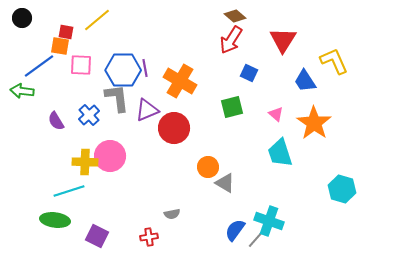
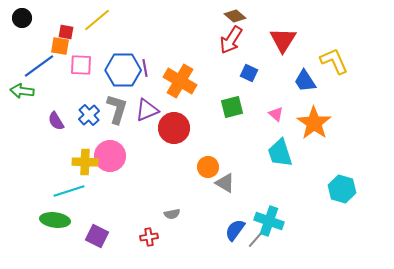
gray L-shape: moved 11 px down; rotated 24 degrees clockwise
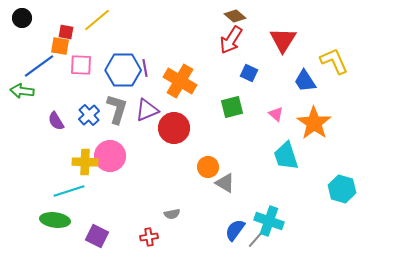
cyan trapezoid: moved 6 px right, 3 px down
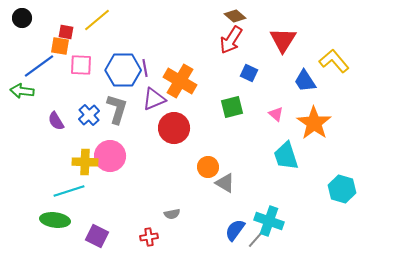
yellow L-shape: rotated 16 degrees counterclockwise
purple triangle: moved 7 px right, 11 px up
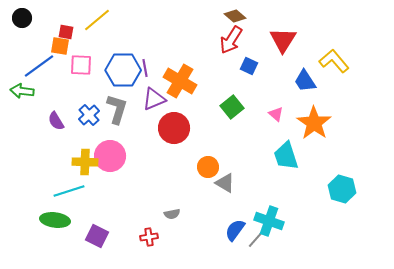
blue square: moved 7 px up
green square: rotated 25 degrees counterclockwise
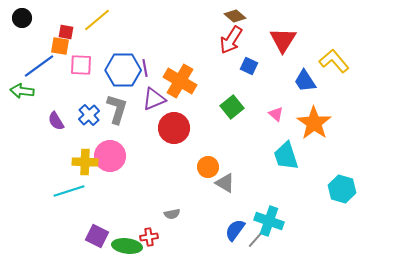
green ellipse: moved 72 px right, 26 px down
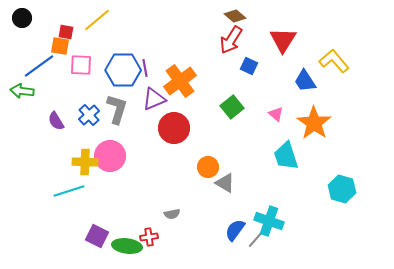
orange cross: rotated 24 degrees clockwise
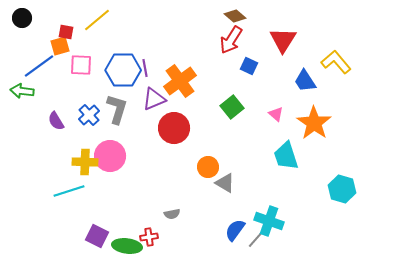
orange square: rotated 24 degrees counterclockwise
yellow L-shape: moved 2 px right, 1 px down
